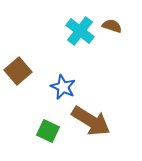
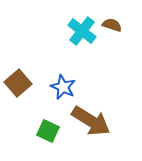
brown semicircle: moved 1 px up
cyan cross: moved 2 px right
brown square: moved 12 px down
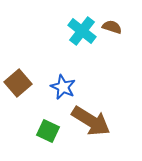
brown semicircle: moved 2 px down
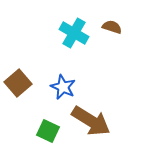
cyan cross: moved 8 px left, 2 px down; rotated 8 degrees counterclockwise
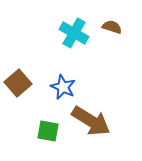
green square: rotated 15 degrees counterclockwise
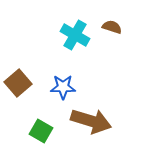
cyan cross: moved 1 px right, 2 px down
blue star: rotated 25 degrees counterclockwise
brown arrow: rotated 15 degrees counterclockwise
green square: moved 7 px left; rotated 20 degrees clockwise
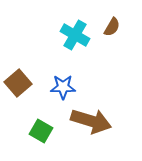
brown semicircle: rotated 102 degrees clockwise
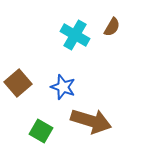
blue star: rotated 20 degrees clockwise
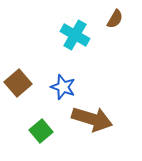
brown semicircle: moved 3 px right, 8 px up
brown arrow: moved 1 px right, 2 px up
green square: rotated 20 degrees clockwise
